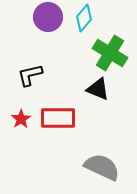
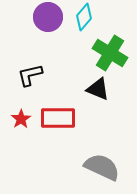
cyan diamond: moved 1 px up
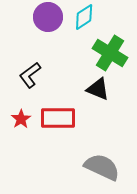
cyan diamond: rotated 16 degrees clockwise
black L-shape: rotated 24 degrees counterclockwise
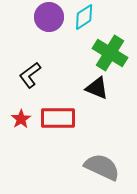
purple circle: moved 1 px right
black triangle: moved 1 px left, 1 px up
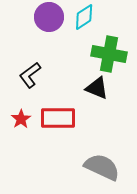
green cross: moved 1 px left, 1 px down; rotated 20 degrees counterclockwise
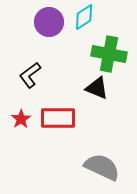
purple circle: moved 5 px down
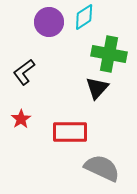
black L-shape: moved 6 px left, 3 px up
black triangle: rotated 50 degrees clockwise
red rectangle: moved 12 px right, 14 px down
gray semicircle: moved 1 px down
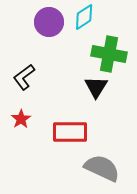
black L-shape: moved 5 px down
black triangle: moved 1 px left, 1 px up; rotated 10 degrees counterclockwise
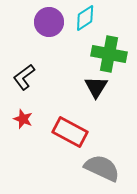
cyan diamond: moved 1 px right, 1 px down
red star: moved 2 px right; rotated 18 degrees counterclockwise
red rectangle: rotated 28 degrees clockwise
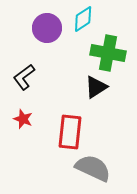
cyan diamond: moved 2 px left, 1 px down
purple circle: moved 2 px left, 6 px down
green cross: moved 1 px left, 1 px up
black triangle: rotated 25 degrees clockwise
red rectangle: rotated 68 degrees clockwise
gray semicircle: moved 9 px left
